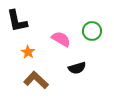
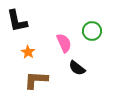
pink semicircle: moved 3 px right, 4 px down; rotated 36 degrees clockwise
black semicircle: rotated 54 degrees clockwise
brown L-shape: rotated 40 degrees counterclockwise
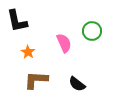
black semicircle: moved 16 px down
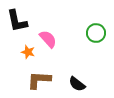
green circle: moved 4 px right, 2 px down
pink semicircle: moved 16 px left, 4 px up; rotated 18 degrees counterclockwise
orange star: rotated 16 degrees counterclockwise
brown L-shape: moved 3 px right
